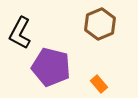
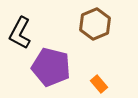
brown hexagon: moved 5 px left
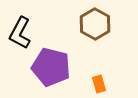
brown hexagon: rotated 8 degrees counterclockwise
orange rectangle: rotated 24 degrees clockwise
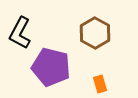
brown hexagon: moved 9 px down
orange rectangle: moved 1 px right
